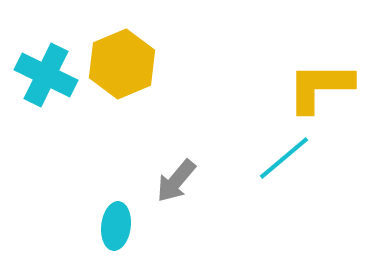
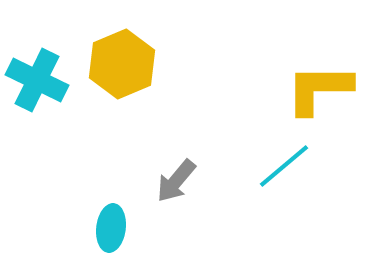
cyan cross: moved 9 px left, 5 px down
yellow L-shape: moved 1 px left, 2 px down
cyan line: moved 8 px down
cyan ellipse: moved 5 px left, 2 px down
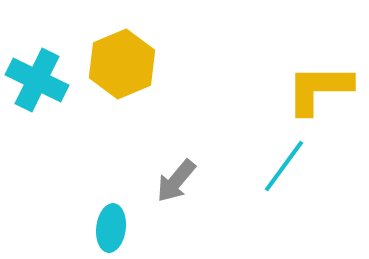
cyan line: rotated 14 degrees counterclockwise
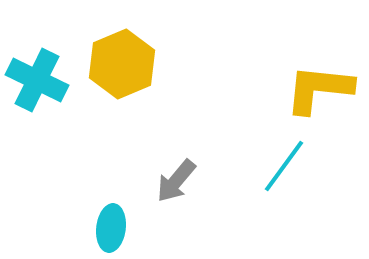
yellow L-shape: rotated 6 degrees clockwise
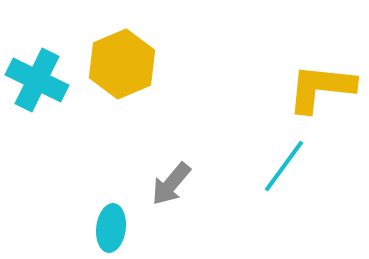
yellow L-shape: moved 2 px right, 1 px up
gray arrow: moved 5 px left, 3 px down
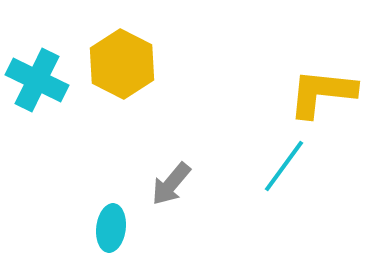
yellow hexagon: rotated 10 degrees counterclockwise
yellow L-shape: moved 1 px right, 5 px down
